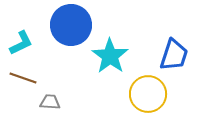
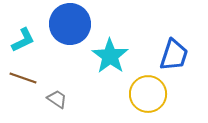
blue circle: moved 1 px left, 1 px up
cyan L-shape: moved 2 px right, 3 px up
gray trapezoid: moved 7 px right, 3 px up; rotated 30 degrees clockwise
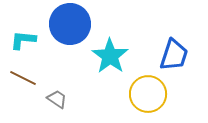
cyan L-shape: rotated 148 degrees counterclockwise
brown line: rotated 8 degrees clockwise
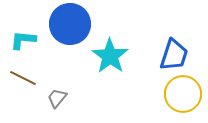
yellow circle: moved 35 px right
gray trapezoid: moved 1 px up; rotated 85 degrees counterclockwise
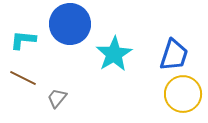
cyan star: moved 4 px right, 2 px up; rotated 6 degrees clockwise
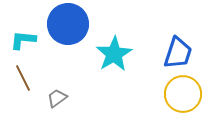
blue circle: moved 2 px left
blue trapezoid: moved 4 px right, 2 px up
brown line: rotated 36 degrees clockwise
gray trapezoid: rotated 15 degrees clockwise
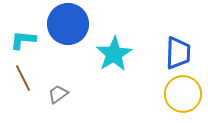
blue trapezoid: rotated 16 degrees counterclockwise
gray trapezoid: moved 1 px right, 4 px up
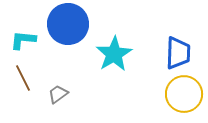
yellow circle: moved 1 px right
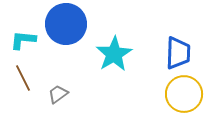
blue circle: moved 2 px left
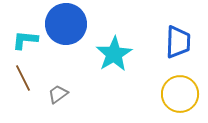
cyan L-shape: moved 2 px right
blue trapezoid: moved 11 px up
yellow circle: moved 4 px left
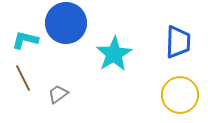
blue circle: moved 1 px up
cyan L-shape: rotated 8 degrees clockwise
yellow circle: moved 1 px down
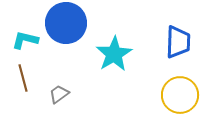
brown line: rotated 12 degrees clockwise
gray trapezoid: moved 1 px right
